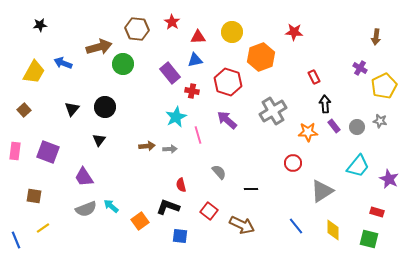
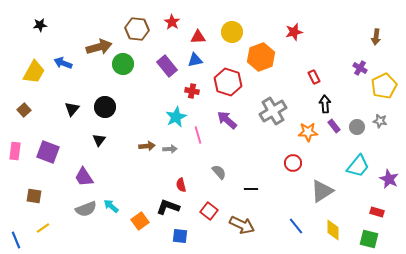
red star at (294, 32): rotated 18 degrees counterclockwise
purple rectangle at (170, 73): moved 3 px left, 7 px up
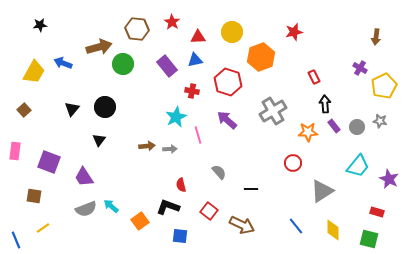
purple square at (48, 152): moved 1 px right, 10 px down
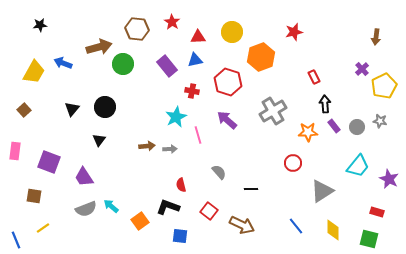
purple cross at (360, 68): moved 2 px right, 1 px down; rotated 16 degrees clockwise
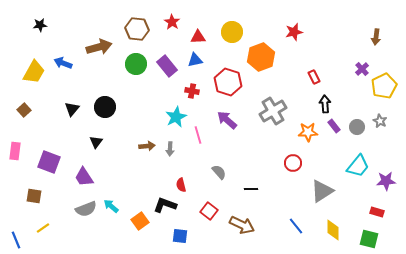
green circle at (123, 64): moved 13 px right
gray star at (380, 121): rotated 16 degrees clockwise
black triangle at (99, 140): moved 3 px left, 2 px down
gray arrow at (170, 149): rotated 96 degrees clockwise
purple star at (389, 179): moved 3 px left, 2 px down; rotated 30 degrees counterclockwise
black L-shape at (168, 207): moved 3 px left, 2 px up
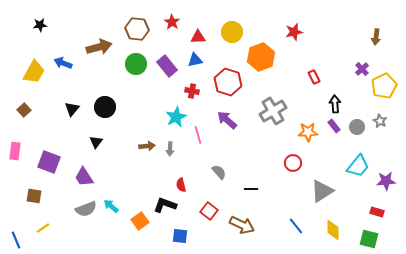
black arrow at (325, 104): moved 10 px right
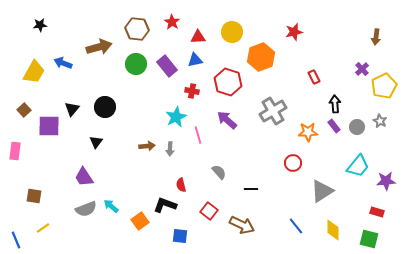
purple square at (49, 162): moved 36 px up; rotated 20 degrees counterclockwise
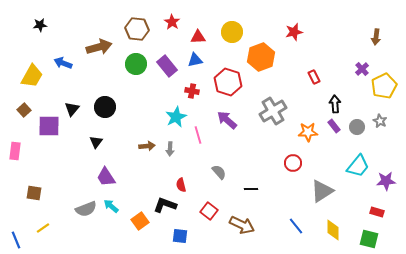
yellow trapezoid at (34, 72): moved 2 px left, 4 px down
purple trapezoid at (84, 177): moved 22 px right
brown square at (34, 196): moved 3 px up
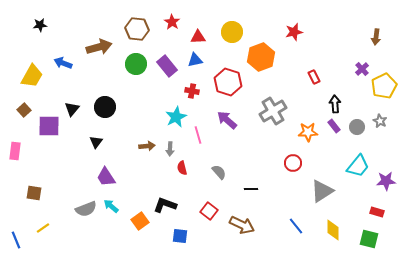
red semicircle at (181, 185): moved 1 px right, 17 px up
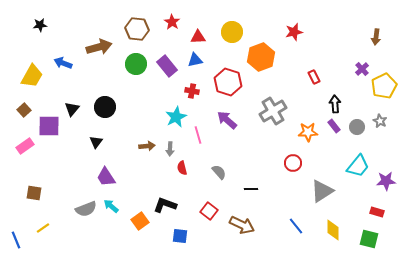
pink rectangle at (15, 151): moved 10 px right, 5 px up; rotated 48 degrees clockwise
